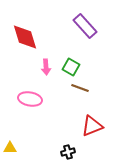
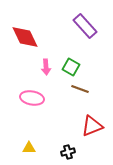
red diamond: rotated 8 degrees counterclockwise
brown line: moved 1 px down
pink ellipse: moved 2 px right, 1 px up
yellow triangle: moved 19 px right
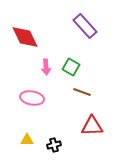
brown line: moved 2 px right, 3 px down
red triangle: rotated 20 degrees clockwise
yellow triangle: moved 2 px left, 8 px up
black cross: moved 14 px left, 7 px up
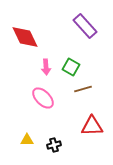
brown line: moved 1 px right, 3 px up; rotated 36 degrees counterclockwise
pink ellipse: moved 11 px right; rotated 35 degrees clockwise
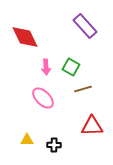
black cross: rotated 16 degrees clockwise
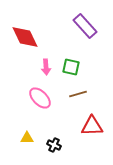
green square: rotated 18 degrees counterclockwise
brown line: moved 5 px left, 5 px down
pink ellipse: moved 3 px left
yellow triangle: moved 2 px up
black cross: rotated 24 degrees clockwise
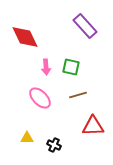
brown line: moved 1 px down
red triangle: moved 1 px right
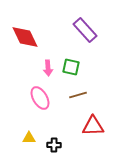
purple rectangle: moved 4 px down
pink arrow: moved 2 px right, 1 px down
pink ellipse: rotated 15 degrees clockwise
yellow triangle: moved 2 px right
black cross: rotated 24 degrees counterclockwise
